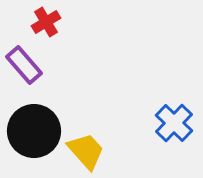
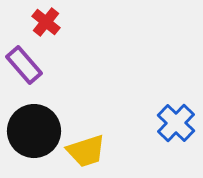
red cross: rotated 20 degrees counterclockwise
blue cross: moved 2 px right
yellow trapezoid: rotated 114 degrees clockwise
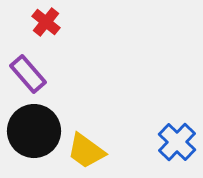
purple rectangle: moved 4 px right, 9 px down
blue cross: moved 1 px right, 19 px down
yellow trapezoid: rotated 54 degrees clockwise
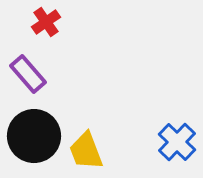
red cross: rotated 16 degrees clockwise
black circle: moved 5 px down
yellow trapezoid: rotated 33 degrees clockwise
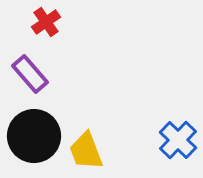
purple rectangle: moved 2 px right
blue cross: moved 1 px right, 2 px up
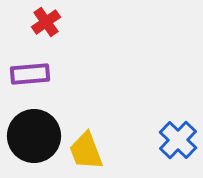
purple rectangle: rotated 54 degrees counterclockwise
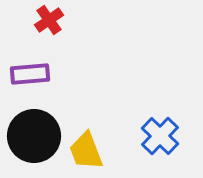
red cross: moved 3 px right, 2 px up
blue cross: moved 18 px left, 4 px up
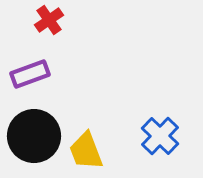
purple rectangle: rotated 15 degrees counterclockwise
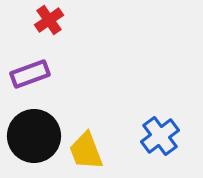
blue cross: rotated 9 degrees clockwise
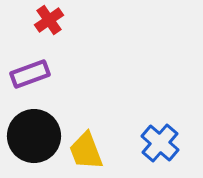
blue cross: moved 7 px down; rotated 12 degrees counterclockwise
